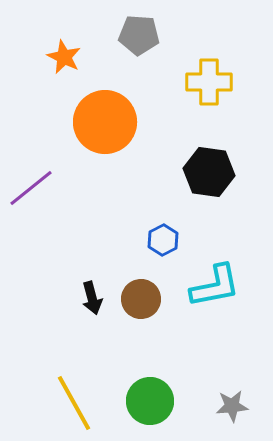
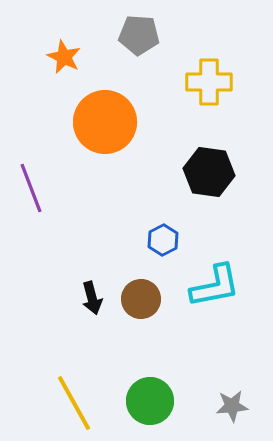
purple line: rotated 72 degrees counterclockwise
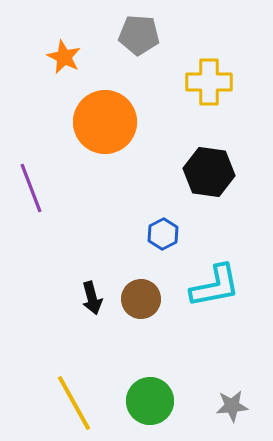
blue hexagon: moved 6 px up
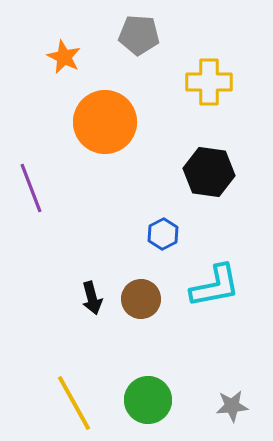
green circle: moved 2 px left, 1 px up
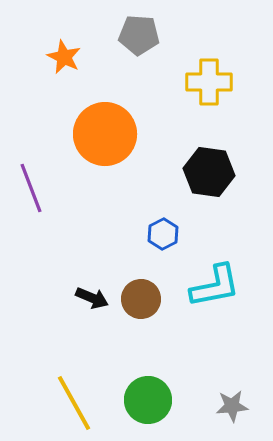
orange circle: moved 12 px down
black arrow: rotated 52 degrees counterclockwise
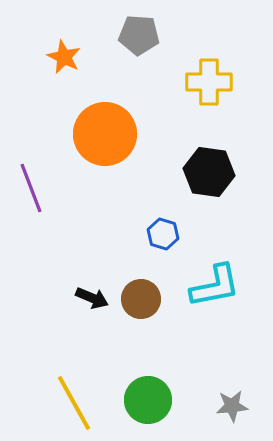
blue hexagon: rotated 16 degrees counterclockwise
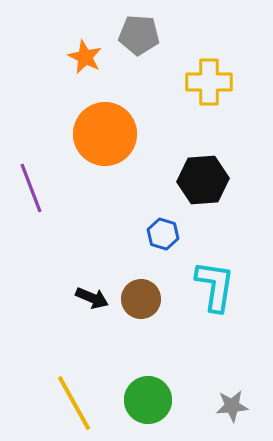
orange star: moved 21 px right
black hexagon: moved 6 px left, 8 px down; rotated 12 degrees counterclockwise
cyan L-shape: rotated 70 degrees counterclockwise
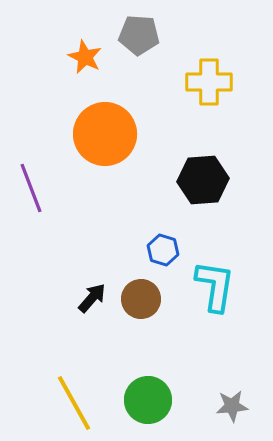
blue hexagon: moved 16 px down
black arrow: rotated 72 degrees counterclockwise
